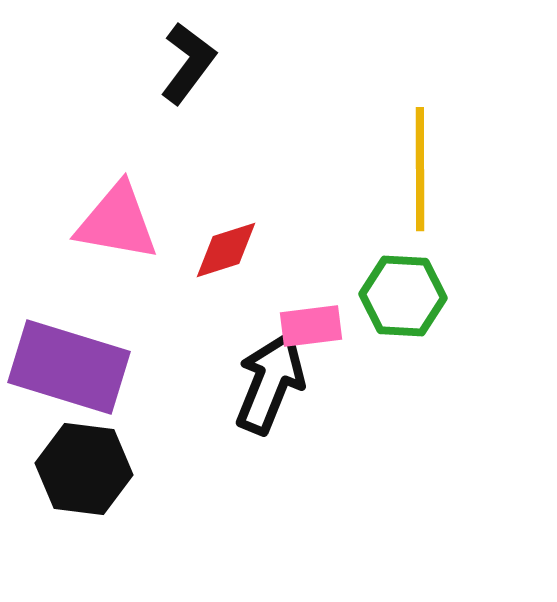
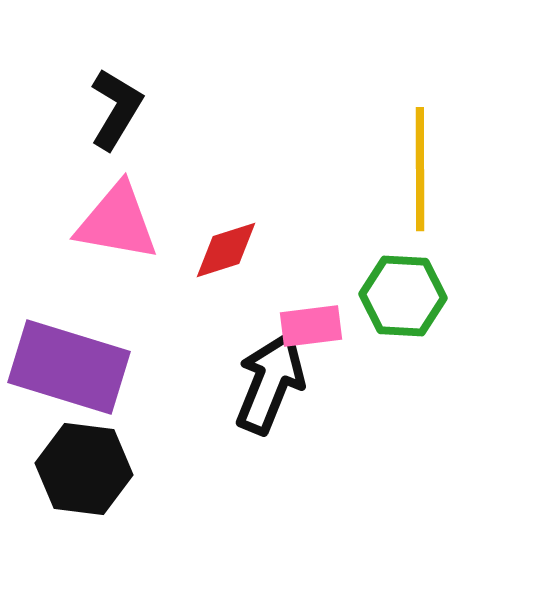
black L-shape: moved 72 px left, 46 px down; rotated 6 degrees counterclockwise
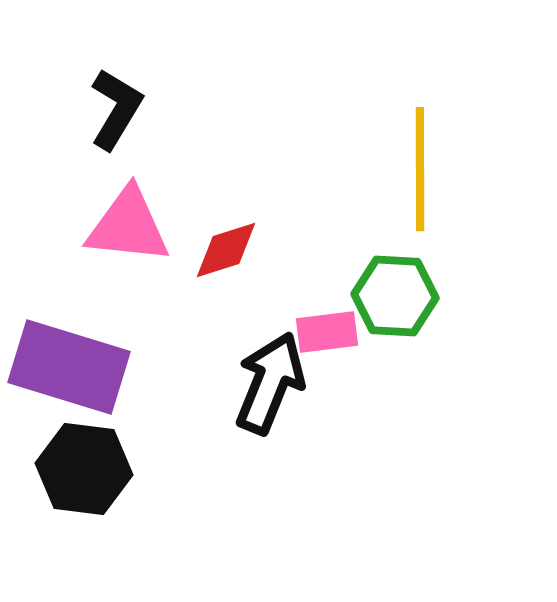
pink triangle: moved 11 px right, 4 px down; rotated 4 degrees counterclockwise
green hexagon: moved 8 px left
pink rectangle: moved 16 px right, 6 px down
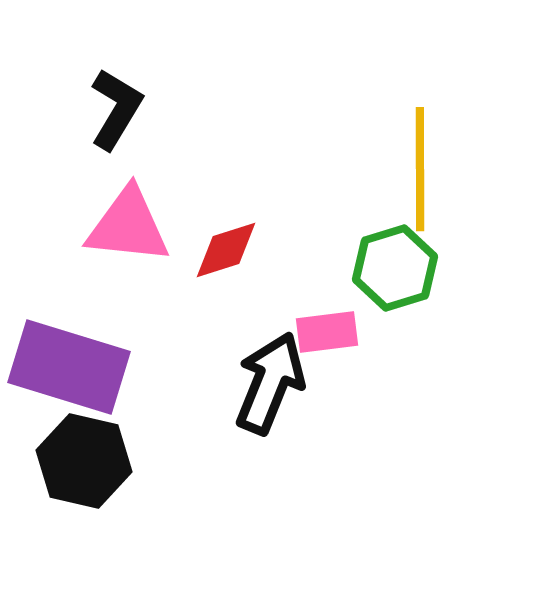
green hexagon: moved 28 px up; rotated 20 degrees counterclockwise
black hexagon: moved 8 px up; rotated 6 degrees clockwise
